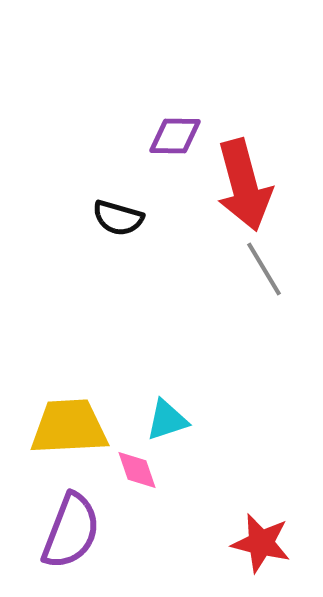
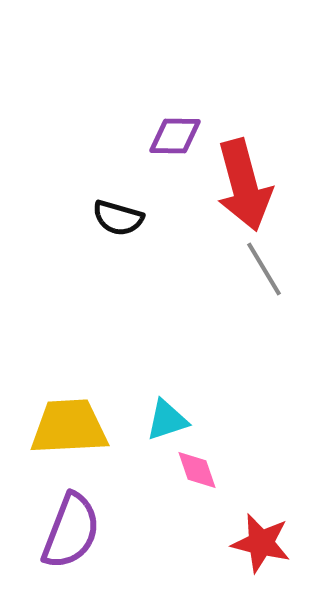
pink diamond: moved 60 px right
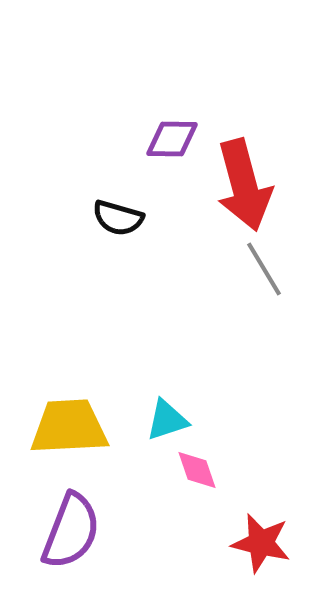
purple diamond: moved 3 px left, 3 px down
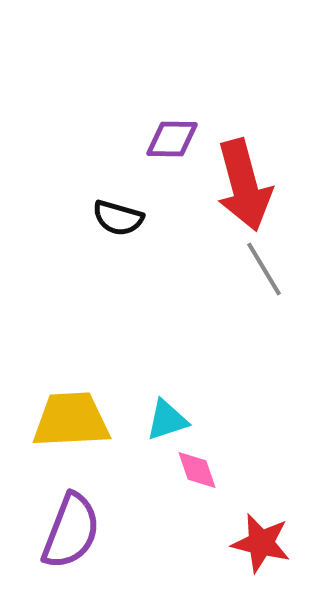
yellow trapezoid: moved 2 px right, 7 px up
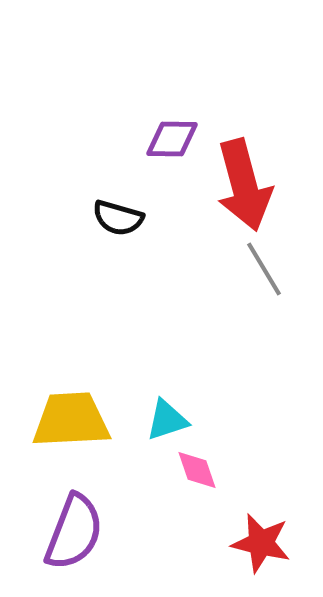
purple semicircle: moved 3 px right, 1 px down
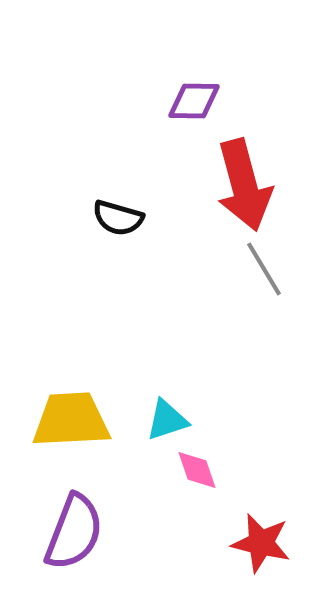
purple diamond: moved 22 px right, 38 px up
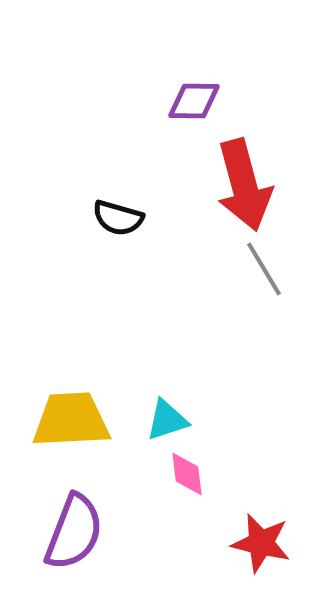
pink diamond: moved 10 px left, 4 px down; rotated 12 degrees clockwise
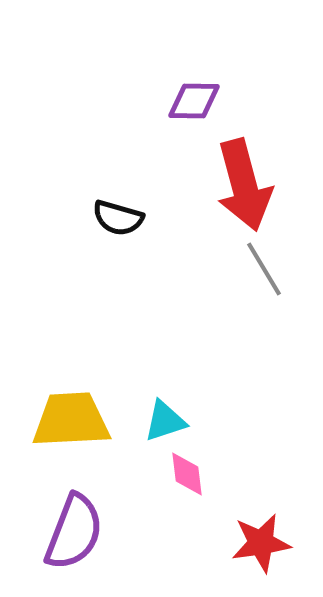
cyan triangle: moved 2 px left, 1 px down
red star: rotated 22 degrees counterclockwise
